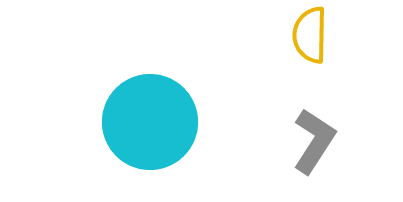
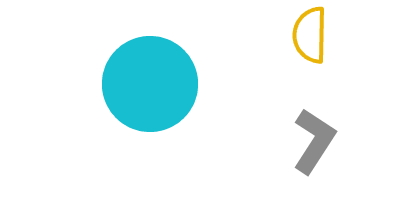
cyan circle: moved 38 px up
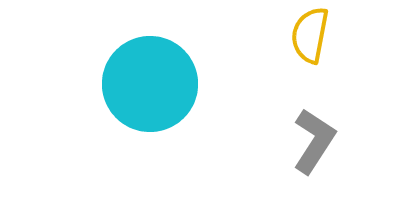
yellow semicircle: rotated 10 degrees clockwise
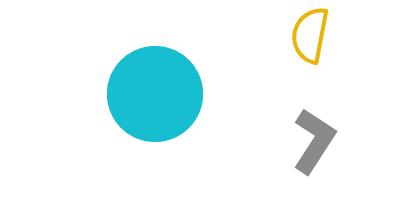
cyan circle: moved 5 px right, 10 px down
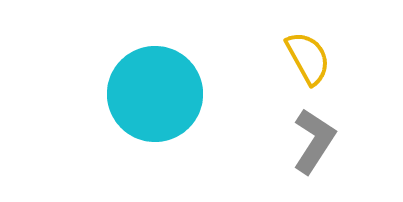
yellow semicircle: moved 2 px left, 23 px down; rotated 140 degrees clockwise
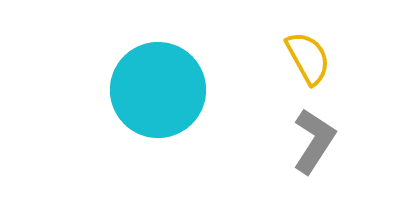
cyan circle: moved 3 px right, 4 px up
